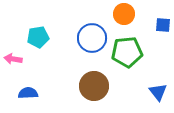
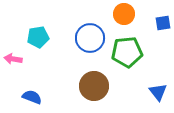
blue square: moved 2 px up; rotated 14 degrees counterclockwise
blue circle: moved 2 px left
blue semicircle: moved 4 px right, 4 px down; rotated 24 degrees clockwise
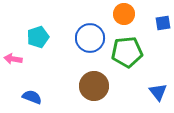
cyan pentagon: rotated 10 degrees counterclockwise
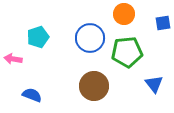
blue triangle: moved 4 px left, 8 px up
blue semicircle: moved 2 px up
